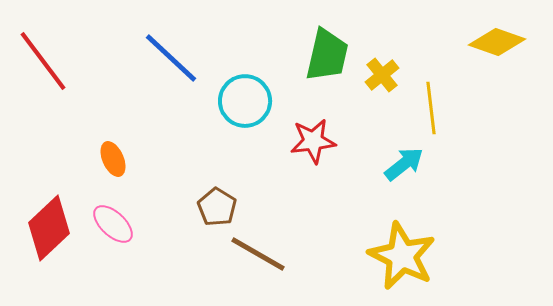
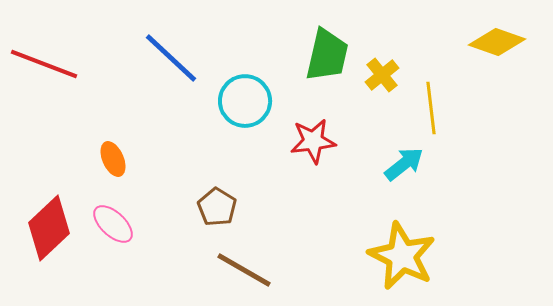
red line: moved 1 px right, 3 px down; rotated 32 degrees counterclockwise
brown line: moved 14 px left, 16 px down
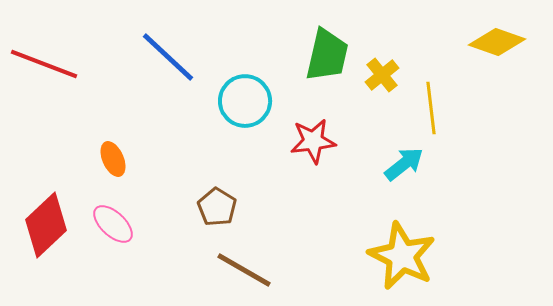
blue line: moved 3 px left, 1 px up
red diamond: moved 3 px left, 3 px up
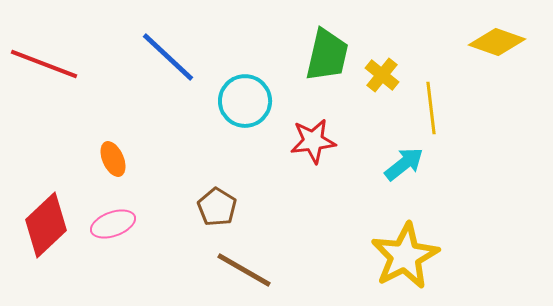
yellow cross: rotated 12 degrees counterclockwise
pink ellipse: rotated 63 degrees counterclockwise
yellow star: moved 3 px right; rotated 18 degrees clockwise
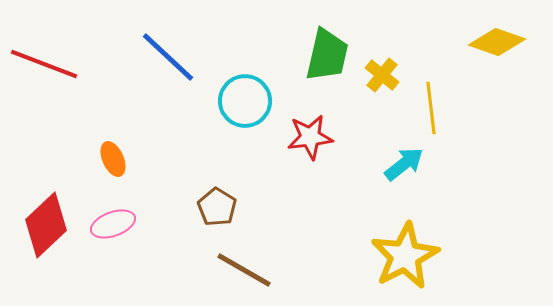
red star: moved 3 px left, 4 px up
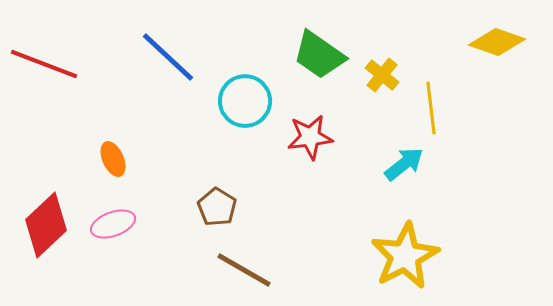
green trapezoid: moved 8 px left; rotated 112 degrees clockwise
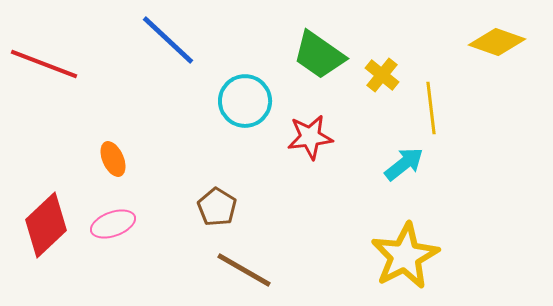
blue line: moved 17 px up
